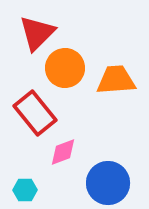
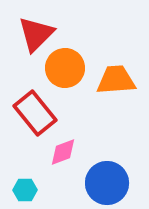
red triangle: moved 1 px left, 1 px down
blue circle: moved 1 px left
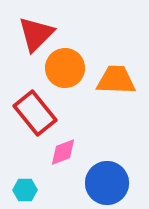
orange trapezoid: rotated 6 degrees clockwise
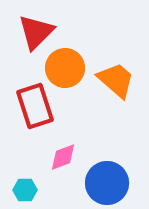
red triangle: moved 2 px up
orange trapezoid: rotated 39 degrees clockwise
red rectangle: moved 7 px up; rotated 21 degrees clockwise
pink diamond: moved 5 px down
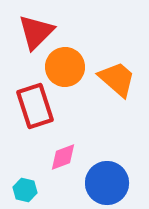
orange circle: moved 1 px up
orange trapezoid: moved 1 px right, 1 px up
cyan hexagon: rotated 15 degrees clockwise
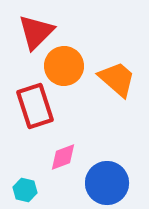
orange circle: moved 1 px left, 1 px up
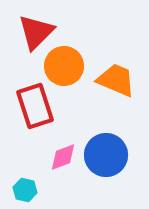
orange trapezoid: moved 1 px left, 1 px down; rotated 18 degrees counterclockwise
blue circle: moved 1 px left, 28 px up
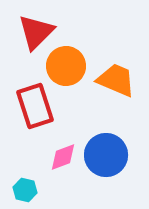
orange circle: moved 2 px right
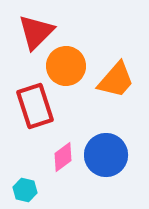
orange trapezoid: rotated 108 degrees clockwise
pink diamond: rotated 16 degrees counterclockwise
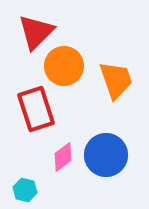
orange circle: moved 2 px left
orange trapezoid: rotated 60 degrees counterclockwise
red rectangle: moved 1 px right, 3 px down
